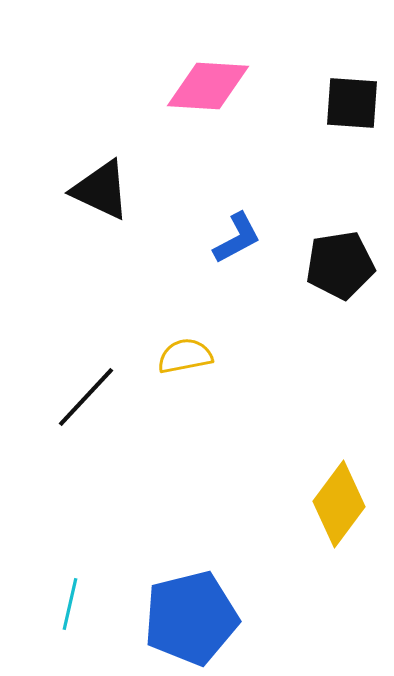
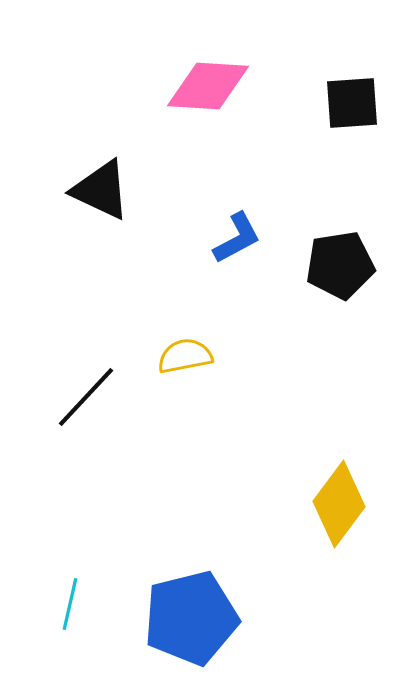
black square: rotated 8 degrees counterclockwise
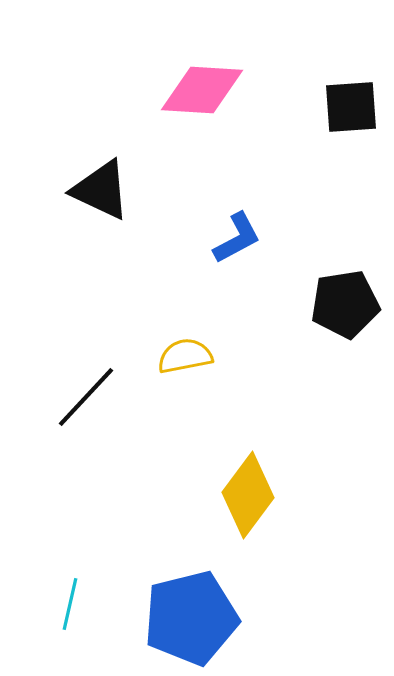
pink diamond: moved 6 px left, 4 px down
black square: moved 1 px left, 4 px down
black pentagon: moved 5 px right, 39 px down
yellow diamond: moved 91 px left, 9 px up
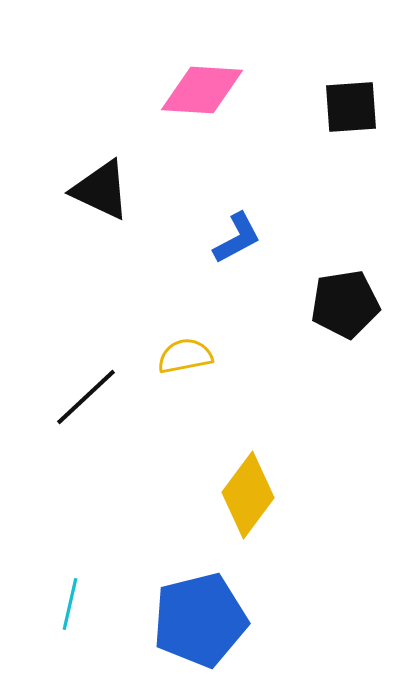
black line: rotated 4 degrees clockwise
blue pentagon: moved 9 px right, 2 px down
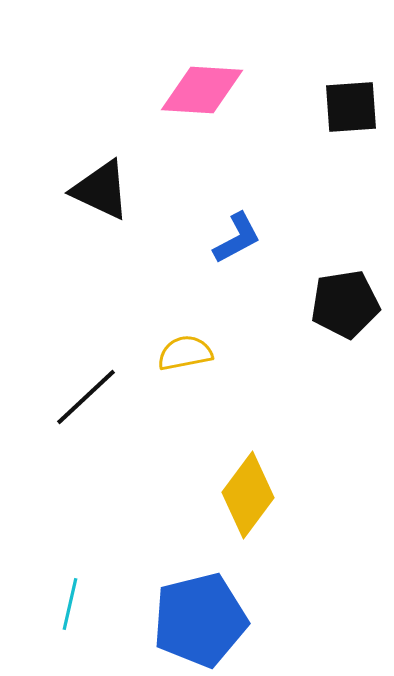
yellow semicircle: moved 3 px up
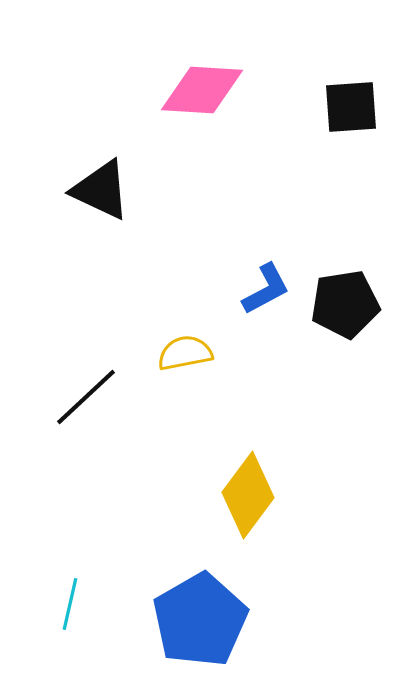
blue L-shape: moved 29 px right, 51 px down
blue pentagon: rotated 16 degrees counterclockwise
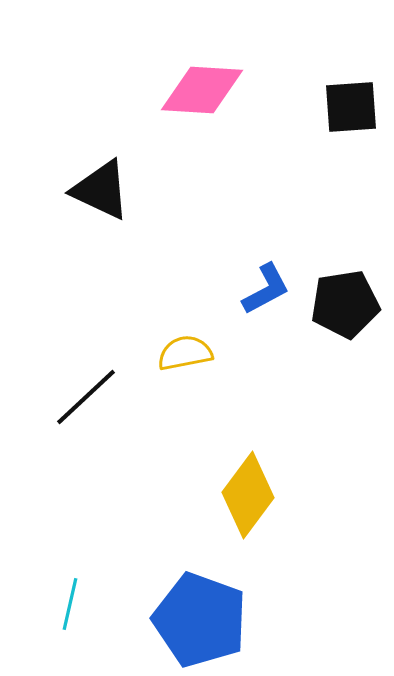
blue pentagon: rotated 22 degrees counterclockwise
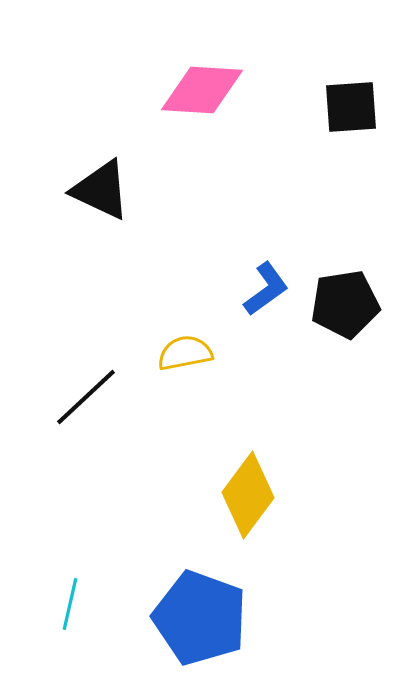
blue L-shape: rotated 8 degrees counterclockwise
blue pentagon: moved 2 px up
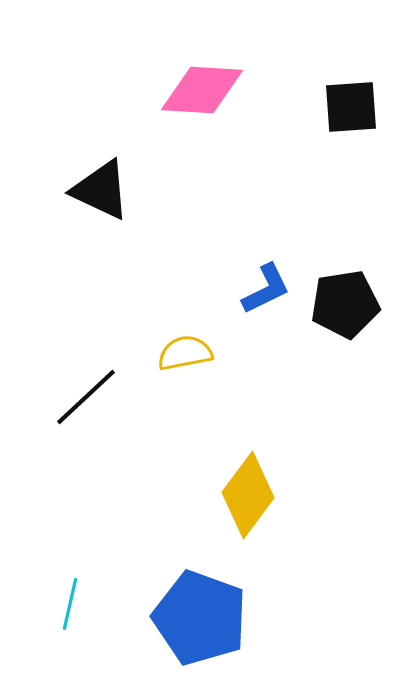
blue L-shape: rotated 10 degrees clockwise
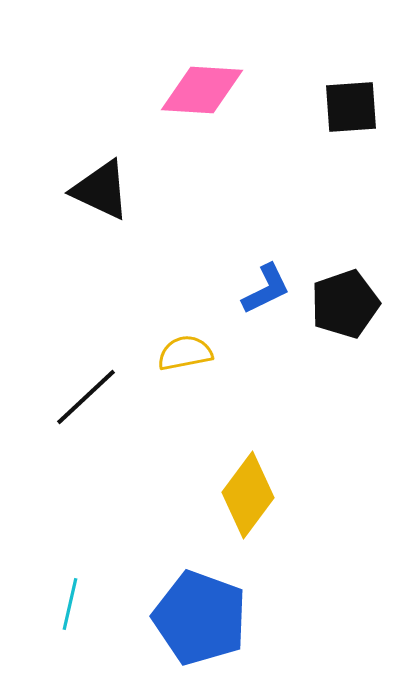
black pentagon: rotated 10 degrees counterclockwise
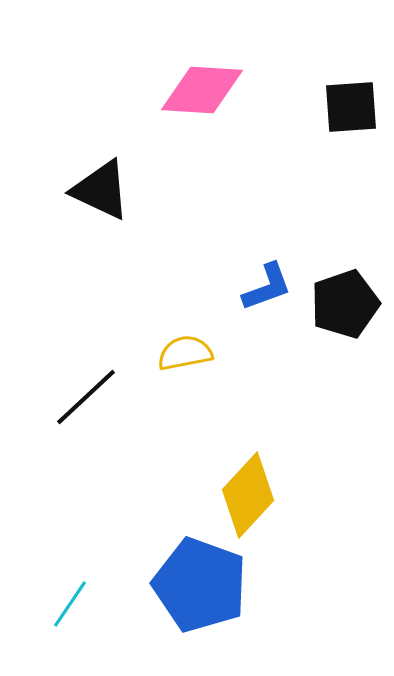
blue L-shape: moved 1 px right, 2 px up; rotated 6 degrees clockwise
yellow diamond: rotated 6 degrees clockwise
cyan line: rotated 21 degrees clockwise
blue pentagon: moved 33 px up
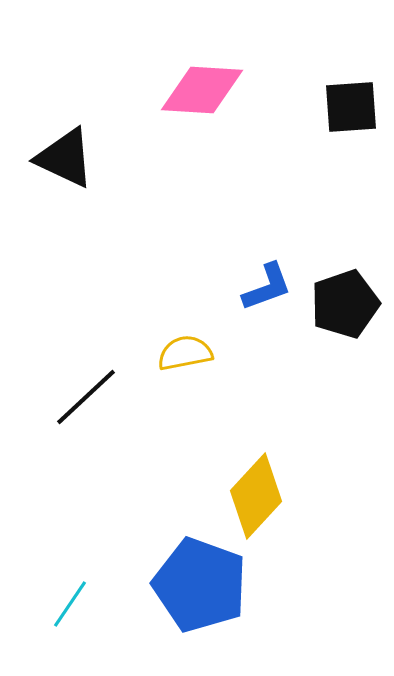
black triangle: moved 36 px left, 32 px up
yellow diamond: moved 8 px right, 1 px down
